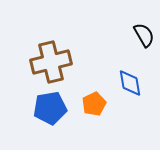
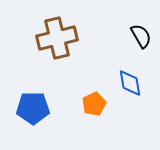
black semicircle: moved 3 px left, 1 px down
brown cross: moved 6 px right, 24 px up
blue pentagon: moved 17 px left; rotated 8 degrees clockwise
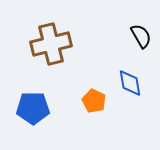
brown cross: moved 6 px left, 6 px down
orange pentagon: moved 3 px up; rotated 20 degrees counterclockwise
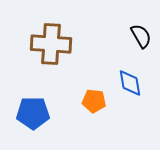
brown cross: rotated 18 degrees clockwise
orange pentagon: rotated 20 degrees counterclockwise
blue pentagon: moved 5 px down
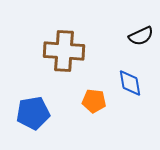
black semicircle: rotated 95 degrees clockwise
brown cross: moved 13 px right, 7 px down
blue pentagon: rotated 8 degrees counterclockwise
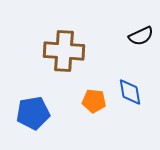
blue diamond: moved 9 px down
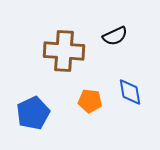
black semicircle: moved 26 px left
orange pentagon: moved 4 px left
blue pentagon: rotated 16 degrees counterclockwise
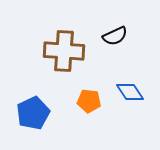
blue diamond: rotated 24 degrees counterclockwise
orange pentagon: moved 1 px left
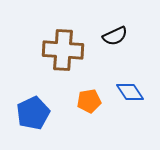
brown cross: moved 1 px left, 1 px up
orange pentagon: rotated 15 degrees counterclockwise
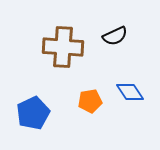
brown cross: moved 3 px up
orange pentagon: moved 1 px right
